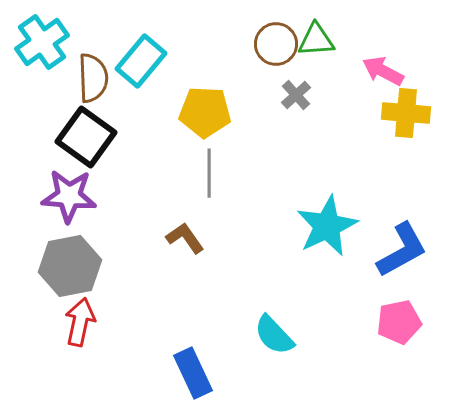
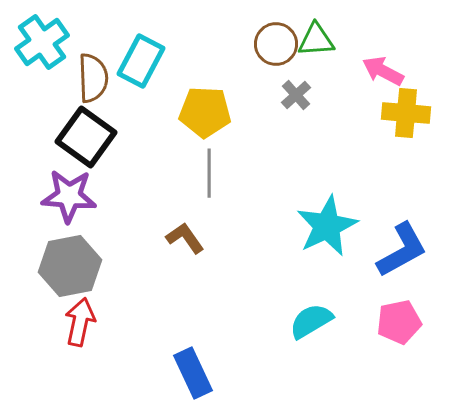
cyan rectangle: rotated 12 degrees counterclockwise
cyan semicircle: moved 37 px right, 14 px up; rotated 102 degrees clockwise
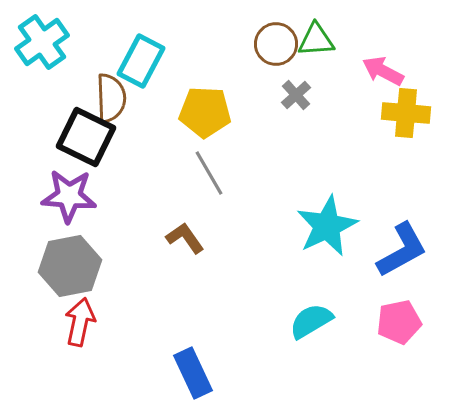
brown semicircle: moved 18 px right, 20 px down
black square: rotated 10 degrees counterclockwise
gray line: rotated 30 degrees counterclockwise
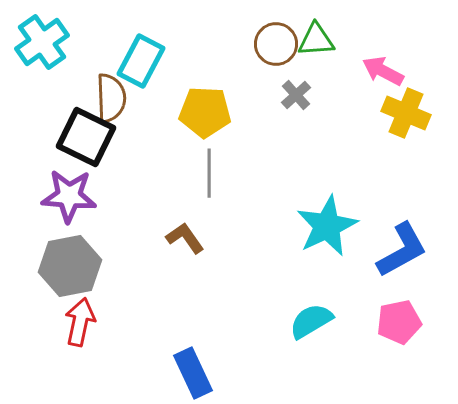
yellow cross: rotated 18 degrees clockwise
gray line: rotated 30 degrees clockwise
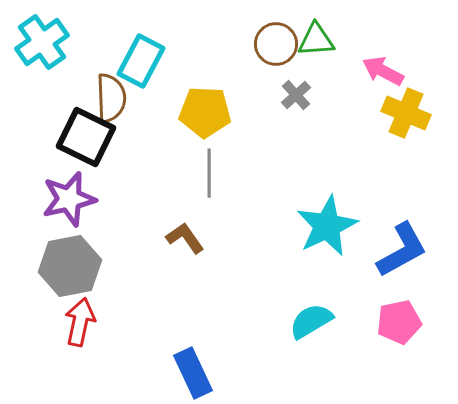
purple star: moved 3 px down; rotated 18 degrees counterclockwise
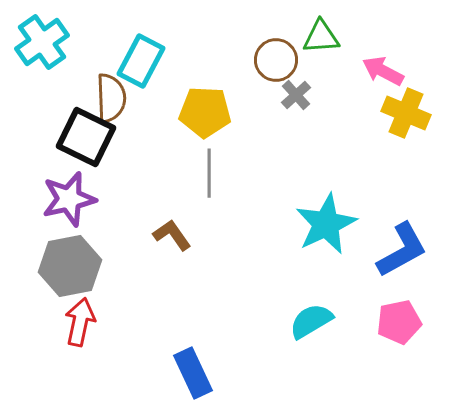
green triangle: moved 5 px right, 3 px up
brown circle: moved 16 px down
cyan star: moved 1 px left, 2 px up
brown L-shape: moved 13 px left, 3 px up
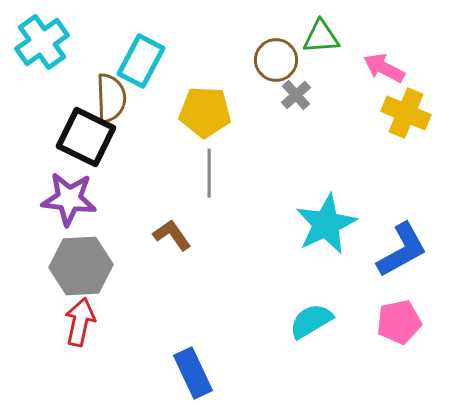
pink arrow: moved 1 px right, 3 px up
purple star: rotated 20 degrees clockwise
gray hexagon: moved 11 px right; rotated 8 degrees clockwise
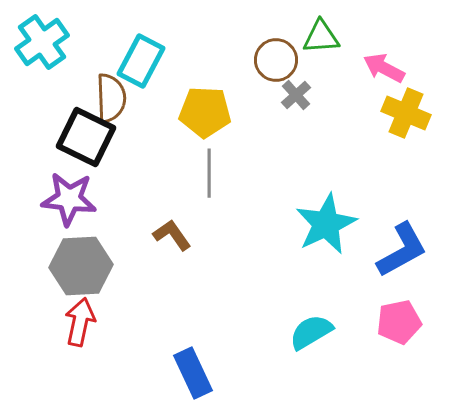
cyan semicircle: moved 11 px down
